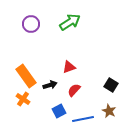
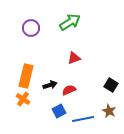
purple circle: moved 4 px down
red triangle: moved 5 px right, 9 px up
orange rectangle: rotated 50 degrees clockwise
red semicircle: moved 5 px left; rotated 24 degrees clockwise
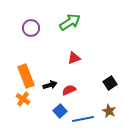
orange rectangle: rotated 35 degrees counterclockwise
black square: moved 1 px left, 2 px up; rotated 24 degrees clockwise
blue square: moved 1 px right; rotated 16 degrees counterclockwise
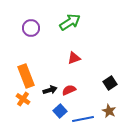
black arrow: moved 5 px down
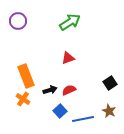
purple circle: moved 13 px left, 7 px up
red triangle: moved 6 px left
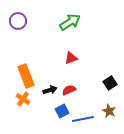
red triangle: moved 3 px right
blue square: moved 2 px right; rotated 16 degrees clockwise
